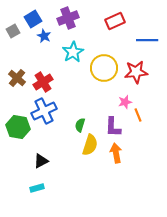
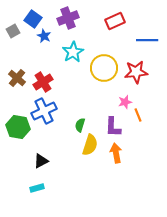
blue square: rotated 24 degrees counterclockwise
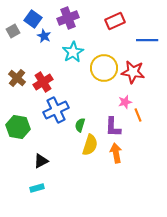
red star: moved 3 px left; rotated 15 degrees clockwise
blue cross: moved 12 px right, 1 px up
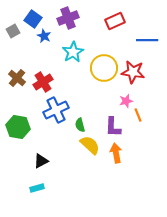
pink star: moved 1 px right, 1 px up
green semicircle: rotated 32 degrees counterclockwise
yellow semicircle: rotated 65 degrees counterclockwise
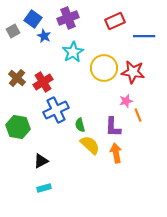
blue line: moved 3 px left, 4 px up
cyan rectangle: moved 7 px right
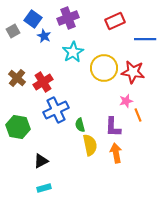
blue line: moved 1 px right, 3 px down
yellow semicircle: rotated 35 degrees clockwise
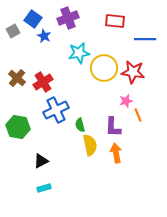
red rectangle: rotated 30 degrees clockwise
cyan star: moved 6 px right, 1 px down; rotated 20 degrees clockwise
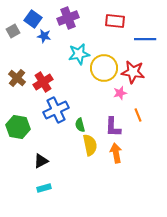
blue star: rotated 16 degrees counterclockwise
cyan star: moved 1 px down
pink star: moved 6 px left, 8 px up
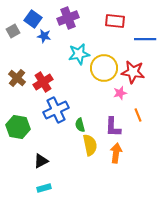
orange arrow: rotated 18 degrees clockwise
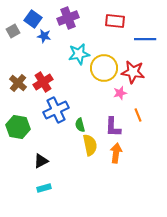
brown cross: moved 1 px right, 5 px down
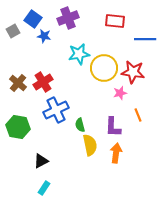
cyan rectangle: rotated 40 degrees counterclockwise
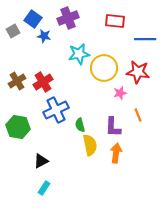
red star: moved 5 px right
brown cross: moved 1 px left, 2 px up; rotated 18 degrees clockwise
